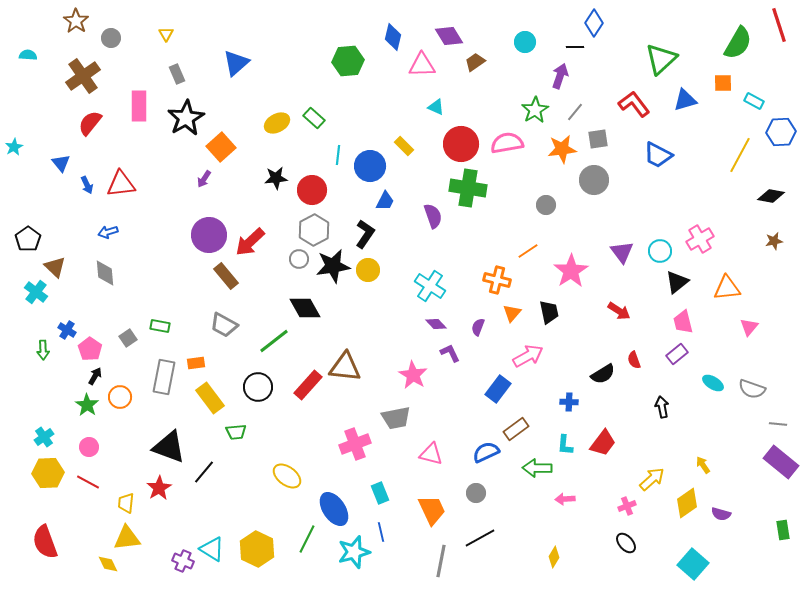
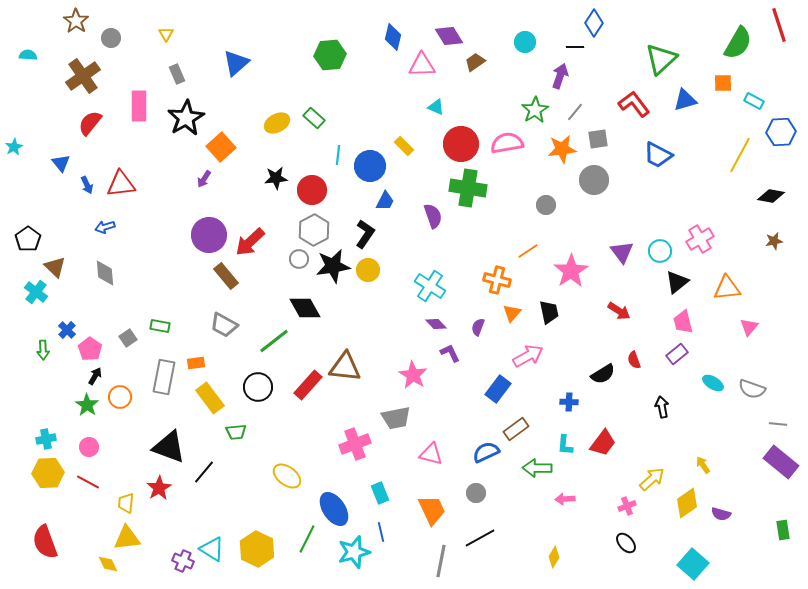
green hexagon at (348, 61): moved 18 px left, 6 px up
blue arrow at (108, 232): moved 3 px left, 5 px up
blue cross at (67, 330): rotated 12 degrees clockwise
cyan cross at (44, 437): moved 2 px right, 2 px down; rotated 24 degrees clockwise
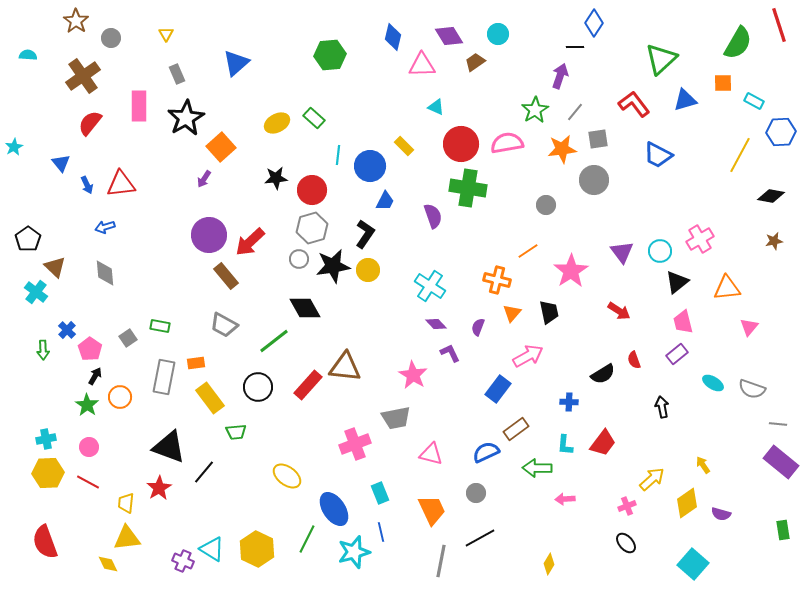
cyan circle at (525, 42): moved 27 px left, 8 px up
gray hexagon at (314, 230): moved 2 px left, 2 px up; rotated 12 degrees clockwise
yellow diamond at (554, 557): moved 5 px left, 7 px down
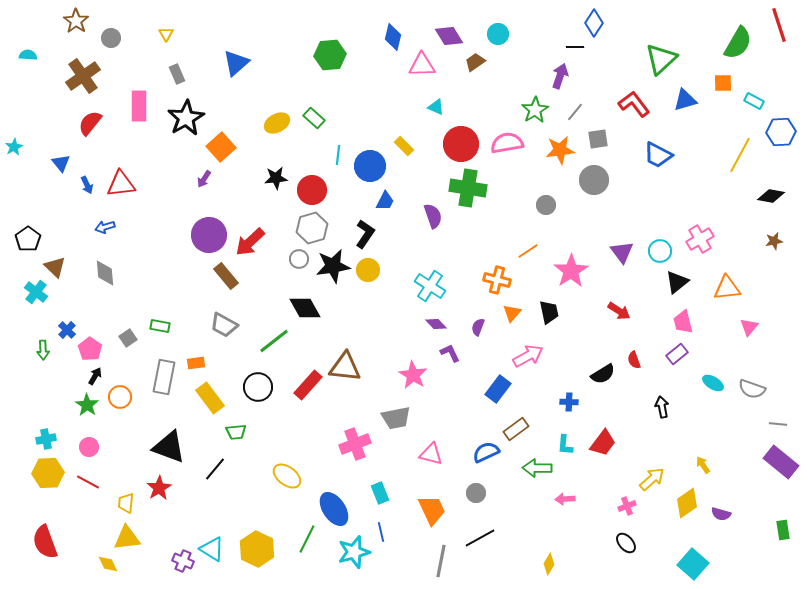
orange star at (562, 149): moved 2 px left, 1 px down
black line at (204, 472): moved 11 px right, 3 px up
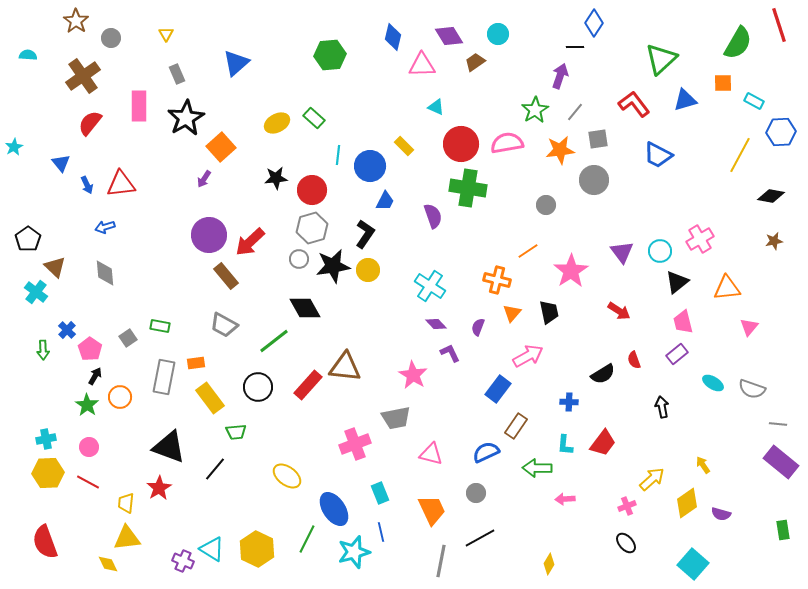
brown rectangle at (516, 429): moved 3 px up; rotated 20 degrees counterclockwise
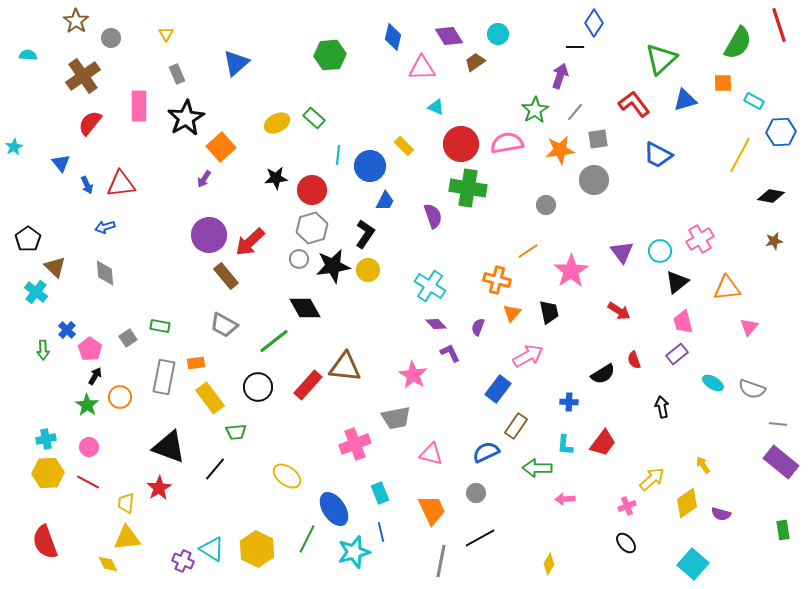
pink triangle at (422, 65): moved 3 px down
